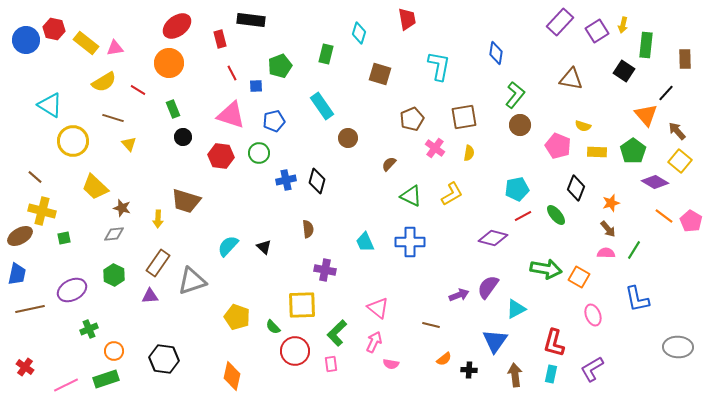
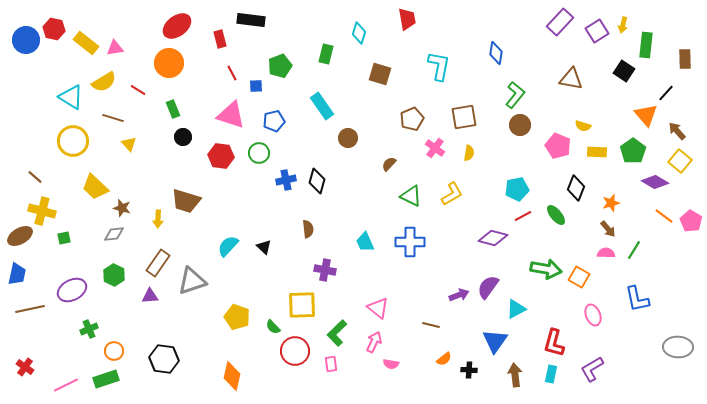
cyan triangle at (50, 105): moved 21 px right, 8 px up
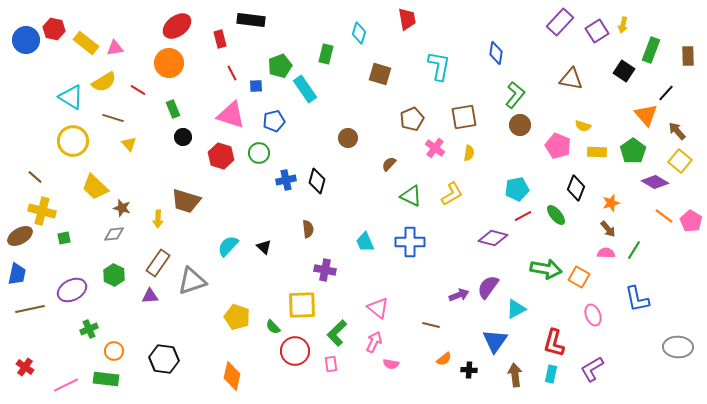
green rectangle at (646, 45): moved 5 px right, 5 px down; rotated 15 degrees clockwise
brown rectangle at (685, 59): moved 3 px right, 3 px up
cyan rectangle at (322, 106): moved 17 px left, 17 px up
red hexagon at (221, 156): rotated 10 degrees clockwise
green rectangle at (106, 379): rotated 25 degrees clockwise
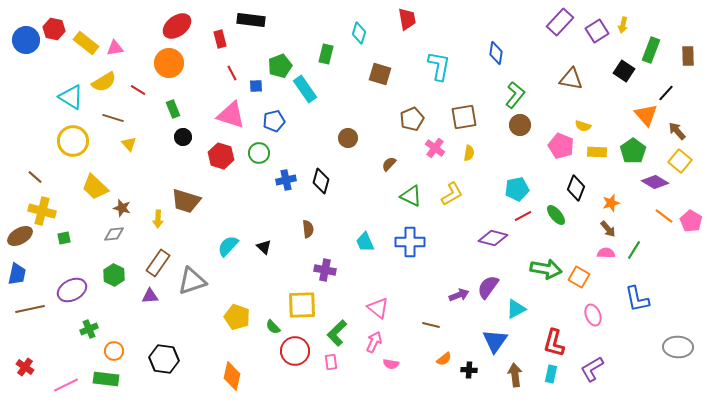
pink pentagon at (558, 146): moved 3 px right
black diamond at (317, 181): moved 4 px right
pink rectangle at (331, 364): moved 2 px up
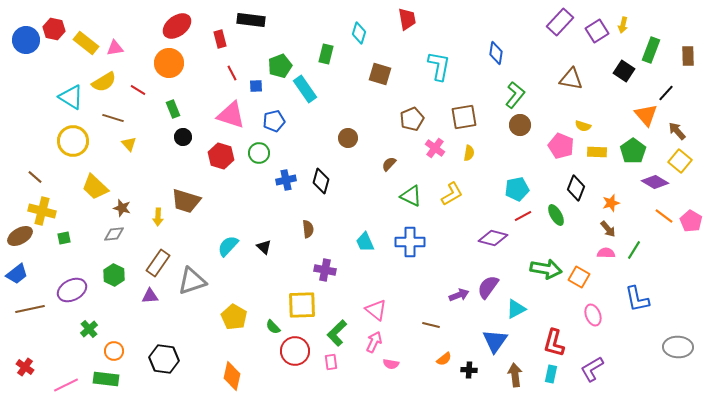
green ellipse at (556, 215): rotated 10 degrees clockwise
yellow arrow at (158, 219): moved 2 px up
blue trapezoid at (17, 274): rotated 40 degrees clockwise
pink triangle at (378, 308): moved 2 px left, 2 px down
yellow pentagon at (237, 317): moved 3 px left; rotated 10 degrees clockwise
green cross at (89, 329): rotated 18 degrees counterclockwise
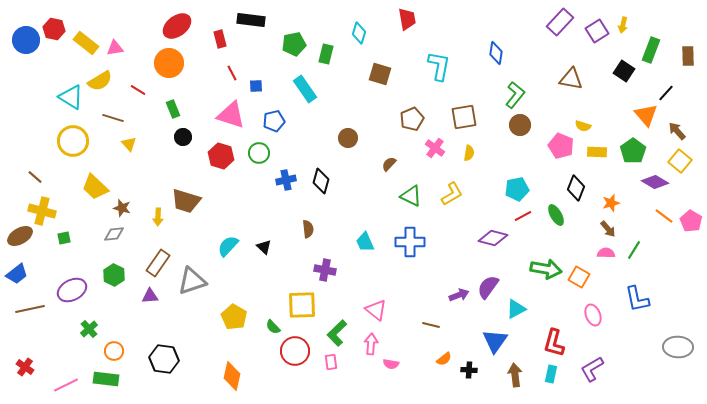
green pentagon at (280, 66): moved 14 px right, 22 px up; rotated 10 degrees clockwise
yellow semicircle at (104, 82): moved 4 px left, 1 px up
pink arrow at (374, 342): moved 3 px left, 2 px down; rotated 20 degrees counterclockwise
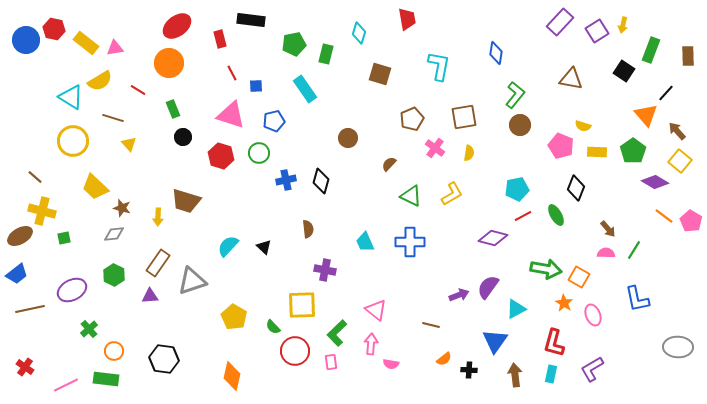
orange star at (611, 203): moved 47 px left, 100 px down; rotated 24 degrees counterclockwise
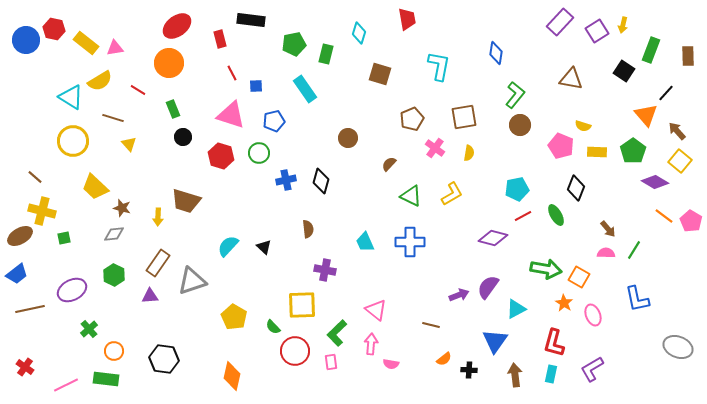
gray ellipse at (678, 347): rotated 20 degrees clockwise
